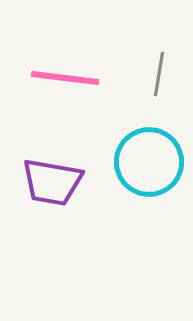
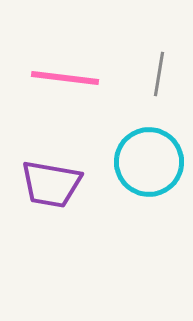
purple trapezoid: moved 1 px left, 2 px down
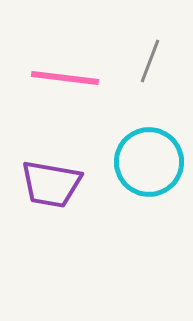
gray line: moved 9 px left, 13 px up; rotated 12 degrees clockwise
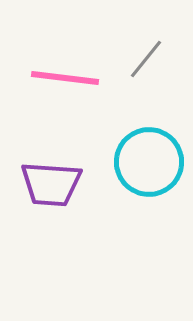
gray line: moved 4 px left, 2 px up; rotated 18 degrees clockwise
purple trapezoid: rotated 6 degrees counterclockwise
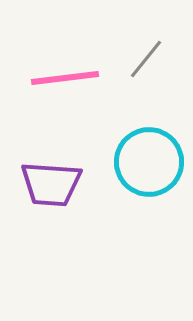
pink line: rotated 14 degrees counterclockwise
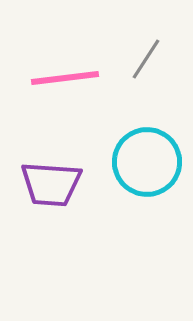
gray line: rotated 6 degrees counterclockwise
cyan circle: moved 2 px left
